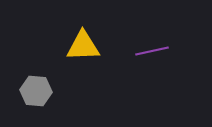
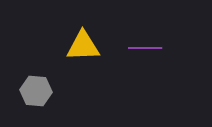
purple line: moved 7 px left, 3 px up; rotated 12 degrees clockwise
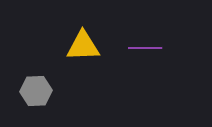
gray hexagon: rotated 8 degrees counterclockwise
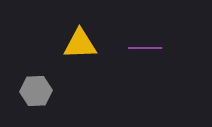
yellow triangle: moved 3 px left, 2 px up
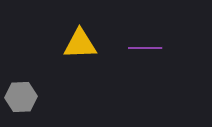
gray hexagon: moved 15 px left, 6 px down
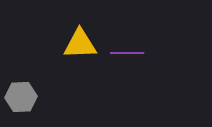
purple line: moved 18 px left, 5 px down
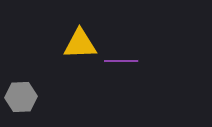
purple line: moved 6 px left, 8 px down
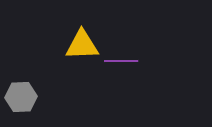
yellow triangle: moved 2 px right, 1 px down
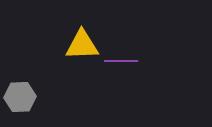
gray hexagon: moved 1 px left
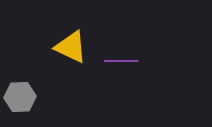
yellow triangle: moved 11 px left, 2 px down; rotated 27 degrees clockwise
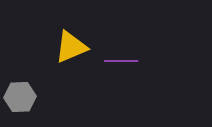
yellow triangle: rotated 48 degrees counterclockwise
